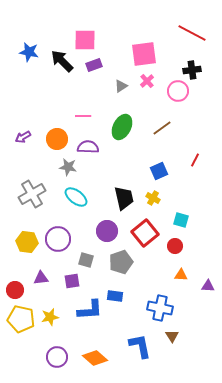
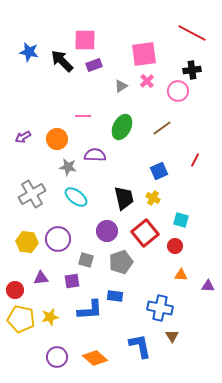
purple semicircle at (88, 147): moved 7 px right, 8 px down
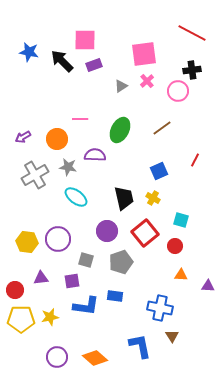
pink line at (83, 116): moved 3 px left, 3 px down
green ellipse at (122, 127): moved 2 px left, 3 px down
gray cross at (32, 194): moved 3 px right, 19 px up
blue L-shape at (90, 310): moved 4 px left, 4 px up; rotated 12 degrees clockwise
yellow pentagon at (21, 319): rotated 12 degrees counterclockwise
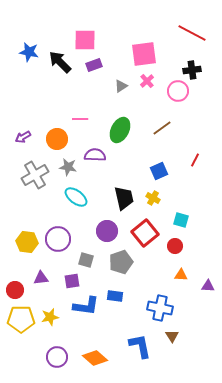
black arrow at (62, 61): moved 2 px left, 1 px down
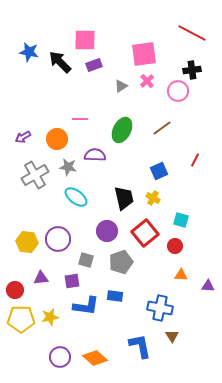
green ellipse at (120, 130): moved 2 px right
purple circle at (57, 357): moved 3 px right
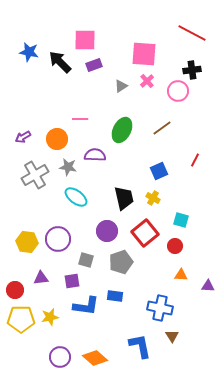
pink square at (144, 54): rotated 12 degrees clockwise
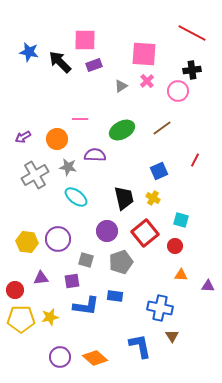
green ellipse at (122, 130): rotated 35 degrees clockwise
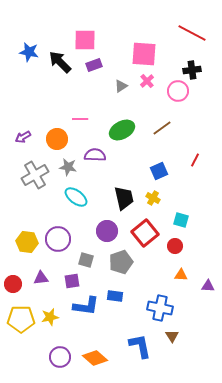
red circle at (15, 290): moved 2 px left, 6 px up
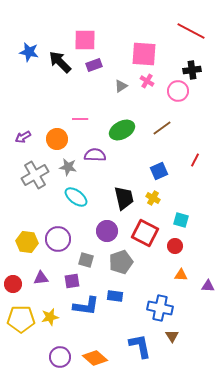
red line at (192, 33): moved 1 px left, 2 px up
pink cross at (147, 81): rotated 16 degrees counterclockwise
red square at (145, 233): rotated 24 degrees counterclockwise
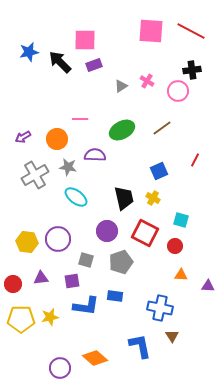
blue star at (29, 52): rotated 24 degrees counterclockwise
pink square at (144, 54): moved 7 px right, 23 px up
purple circle at (60, 357): moved 11 px down
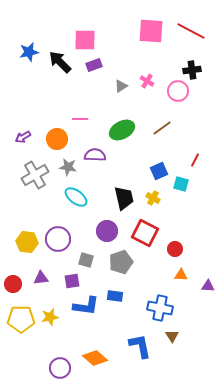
cyan square at (181, 220): moved 36 px up
red circle at (175, 246): moved 3 px down
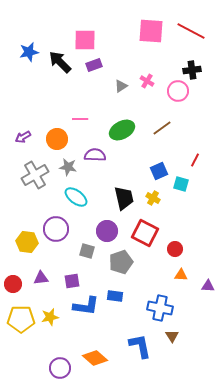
purple circle at (58, 239): moved 2 px left, 10 px up
gray square at (86, 260): moved 1 px right, 9 px up
